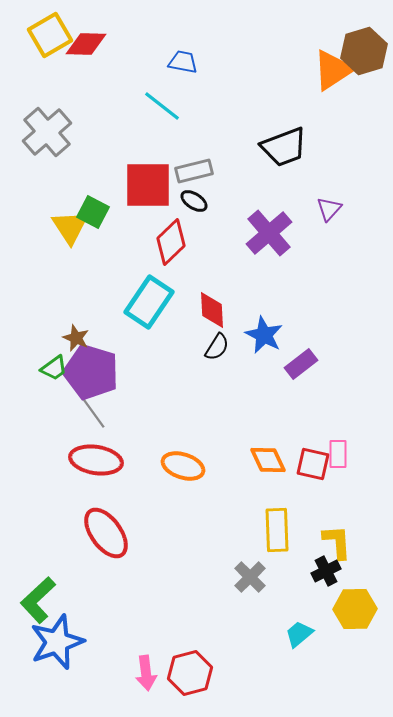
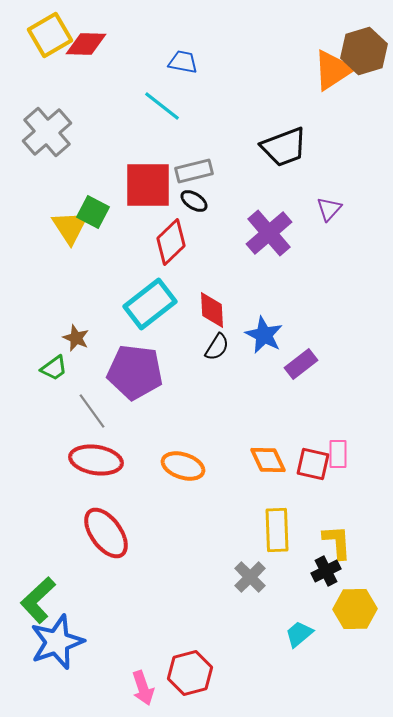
cyan rectangle at (149, 302): moved 1 px right, 2 px down; rotated 18 degrees clockwise
purple pentagon at (91, 372): moved 44 px right; rotated 10 degrees counterclockwise
pink arrow at (146, 673): moved 3 px left, 15 px down; rotated 12 degrees counterclockwise
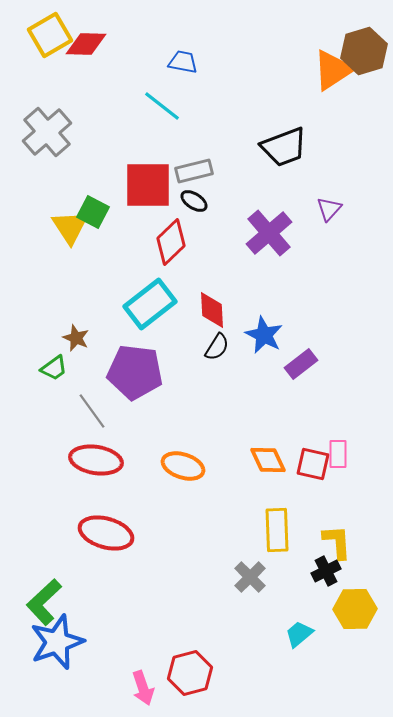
red ellipse at (106, 533): rotated 38 degrees counterclockwise
green L-shape at (38, 600): moved 6 px right, 2 px down
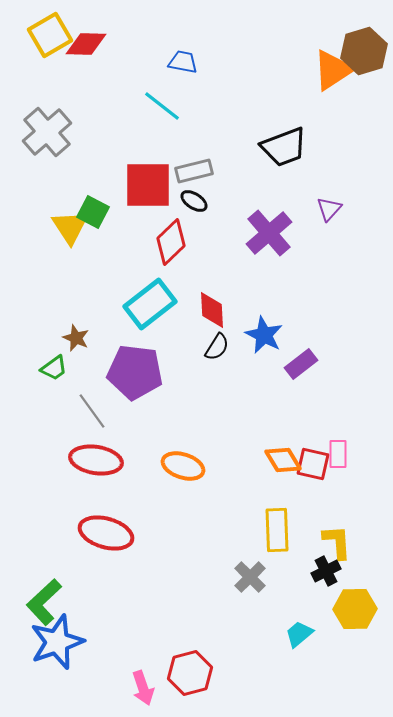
orange diamond at (268, 460): moved 15 px right; rotated 6 degrees counterclockwise
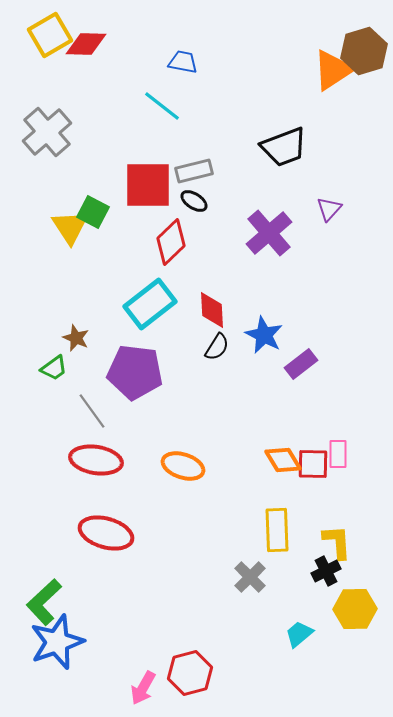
red square at (313, 464): rotated 12 degrees counterclockwise
pink arrow at (143, 688): rotated 48 degrees clockwise
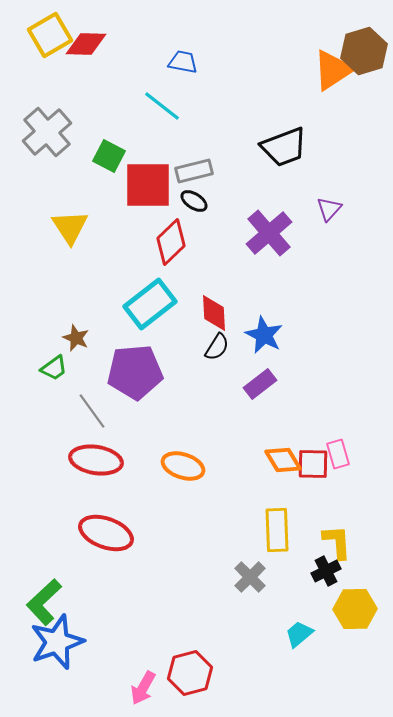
green square at (93, 212): moved 16 px right, 56 px up
red diamond at (212, 310): moved 2 px right, 3 px down
purple rectangle at (301, 364): moved 41 px left, 20 px down
purple pentagon at (135, 372): rotated 12 degrees counterclockwise
pink rectangle at (338, 454): rotated 16 degrees counterclockwise
red ellipse at (106, 533): rotated 4 degrees clockwise
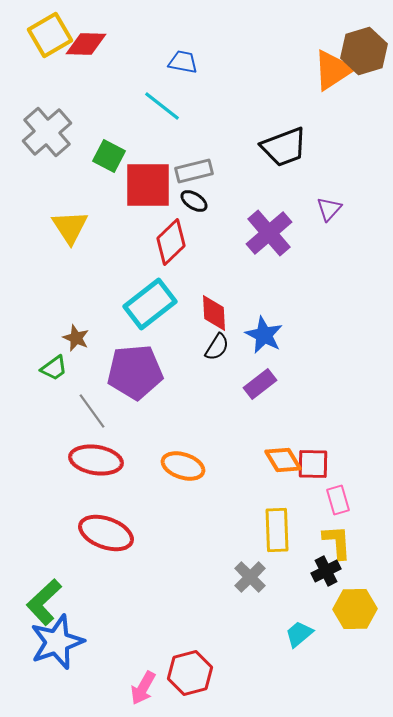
pink rectangle at (338, 454): moved 46 px down
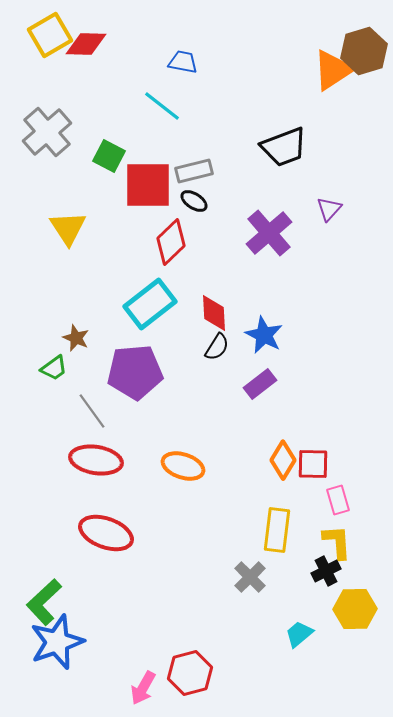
yellow triangle at (70, 227): moved 2 px left, 1 px down
orange diamond at (283, 460): rotated 63 degrees clockwise
yellow rectangle at (277, 530): rotated 9 degrees clockwise
